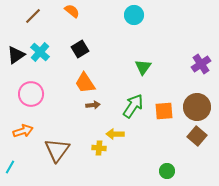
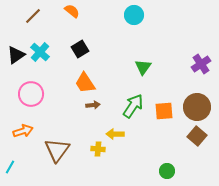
yellow cross: moved 1 px left, 1 px down
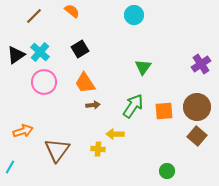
brown line: moved 1 px right
pink circle: moved 13 px right, 12 px up
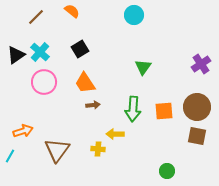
brown line: moved 2 px right, 1 px down
green arrow: moved 3 px down; rotated 150 degrees clockwise
brown square: rotated 30 degrees counterclockwise
cyan line: moved 11 px up
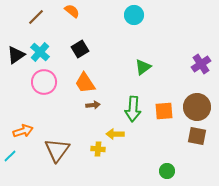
green triangle: rotated 18 degrees clockwise
cyan line: rotated 16 degrees clockwise
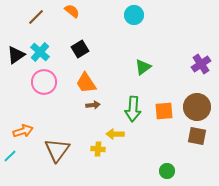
orange trapezoid: moved 1 px right
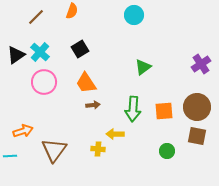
orange semicircle: rotated 70 degrees clockwise
brown triangle: moved 3 px left
cyan line: rotated 40 degrees clockwise
green circle: moved 20 px up
